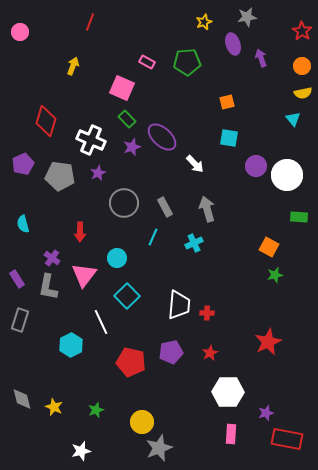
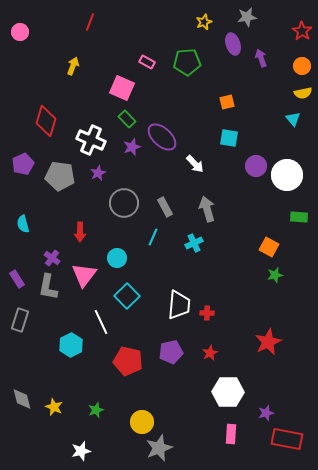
red pentagon at (131, 362): moved 3 px left, 1 px up
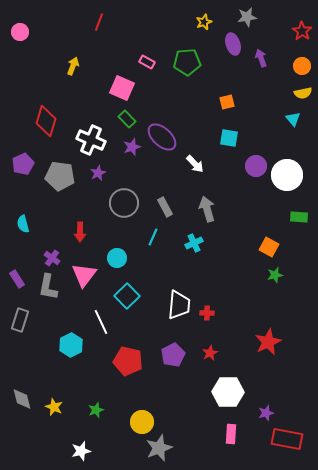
red line at (90, 22): moved 9 px right
purple pentagon at (171, 352): moved 2 px right, 3 px down; rotated 15 degrees counterclockwise
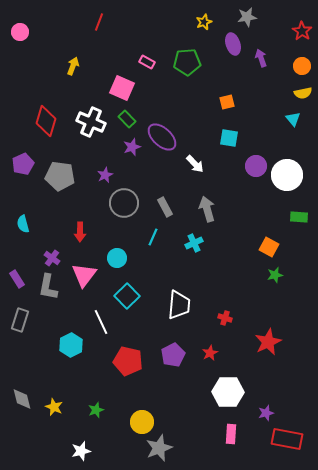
white cross at (91, 140): moved 18 px up
purple star at (98, 173): moved 7 px right, 2 px down
red cross at (207, 313): moved 18 px right, 5 px down; rotated 16 degrees clockwise
